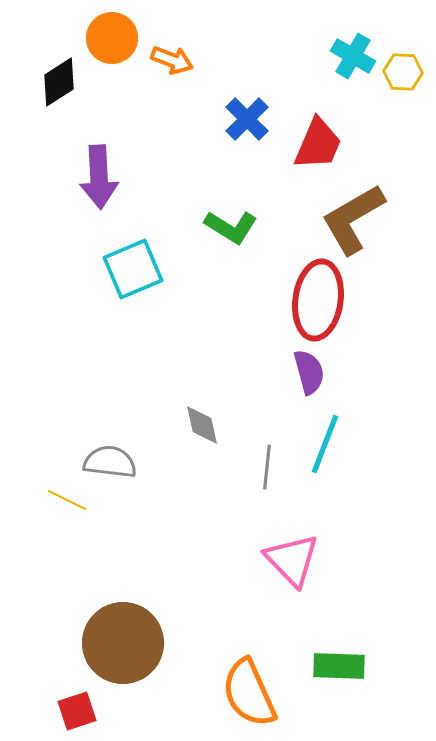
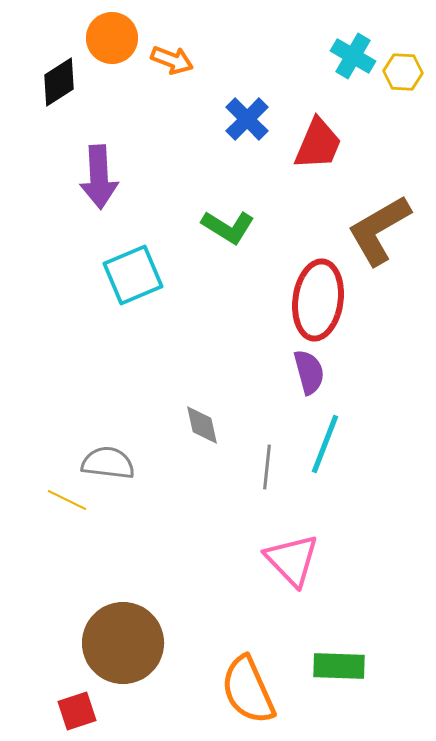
brown L-shape: moved 26 px right, 11 px down
green L-shape: moved 3 px left
cyan square: moved 6 px down
gray semicircle: moved 2 px left, 1 px down
orange semicircle: moved 1 px left, 3 px up
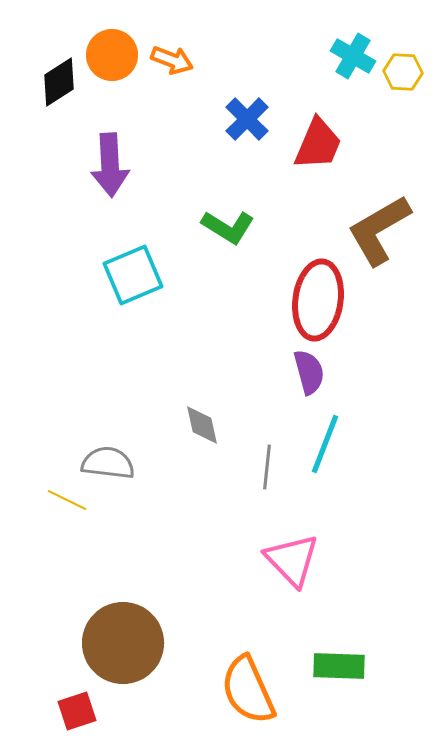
orange circle: moved 17 px down
purple arrow: moved 11 px right, 12 px up
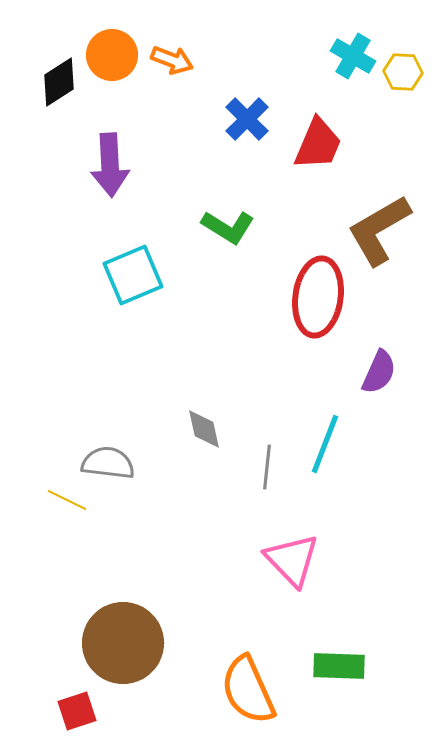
red ellipse: moved 3 px up
purple semicircle: moved 70 px right; rotated 39 degrees clockwise
gray diamond: moved 2 px right, 4 px down
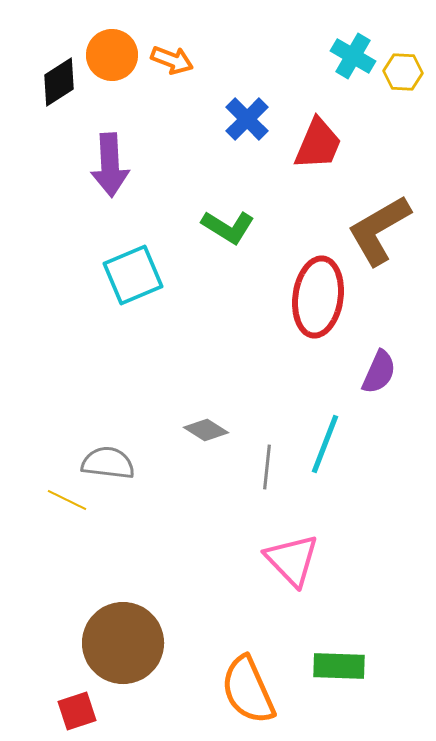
gray diamond: moved 2 px right, 1 px down; rotated 45 degrees counterclockwise
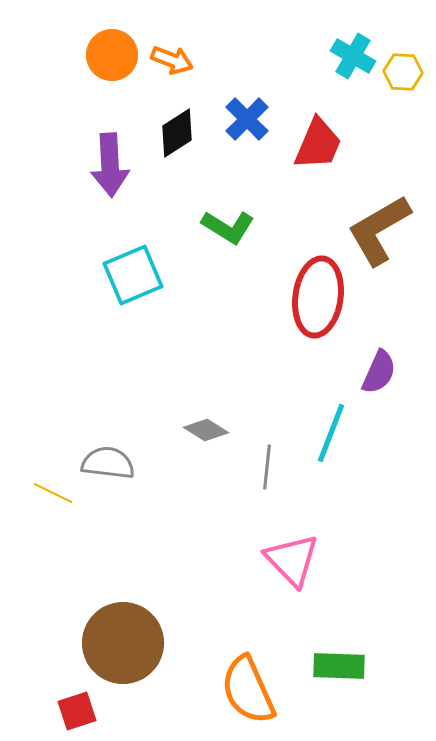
black diamond: moved 118 px right, 51 px down
cyan line: moved 6 px right, 11 px up
yellow line: moved 14 px left, 7 px up
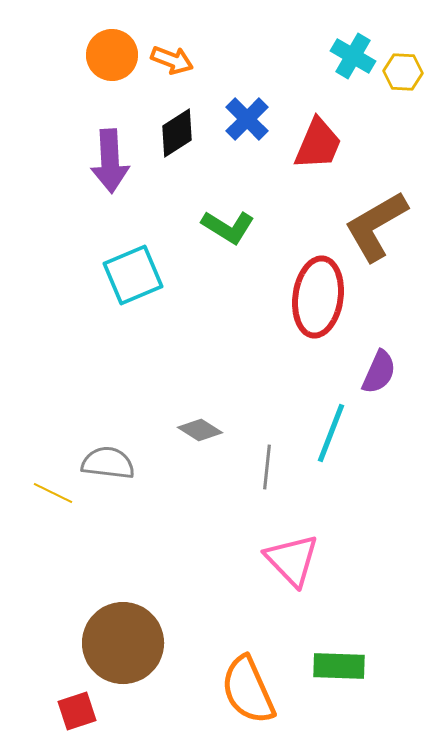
purple arrow: moved 4 px up
brown L-shape: moved 3 px left, 4 px up
gray diamond: moved 6 px left
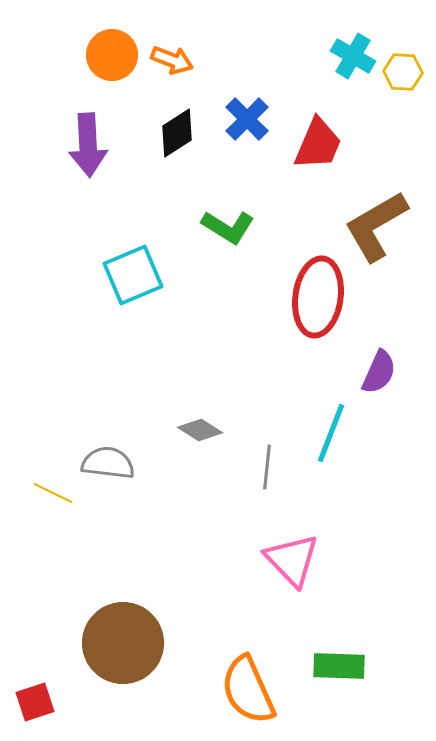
purple arrow: moved 22 px left, 16 px up
red square: moved 42 px left, 9 px up
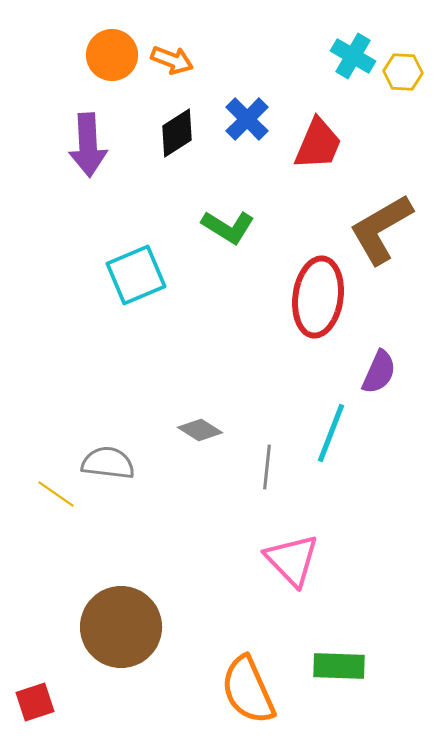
brown L-shape: moved 5 px right, 3 px down
cyan square: moved 3 px right
yellow line: moved 3 px right, 1 px down; rotated 9 degrees clockwise
brown circle: moved 2 px left, 16 px up
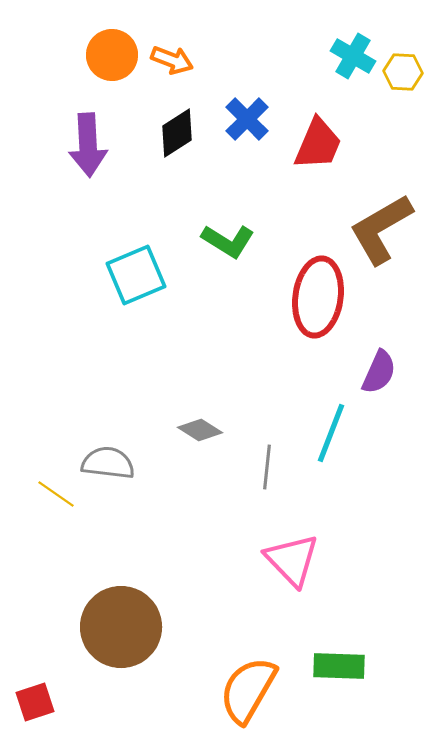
green L-shape: moved 14 px down
orange semicircle: rotated 54 degrees clockwise
